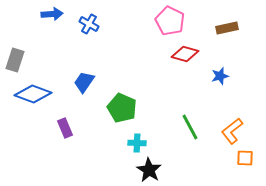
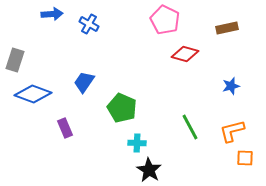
pink pentagon: moved 5 px left, 1 px up
blue star: moved 11 px right, 10 px down
orange L-shape: rotated 24 degrees clockwise
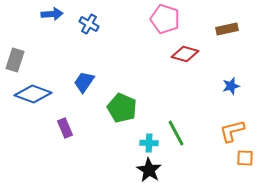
pink pentagon: moved 1 px up; rotated 8 degrees counterclockwise
brown rectangle: moved 1 px down
green line: moved 14 px left, 6 px down
cyan cross: moved 12 px right
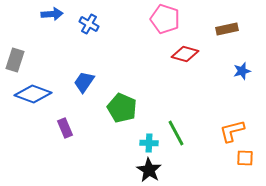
blue star: moved 11 px right, 15 px up
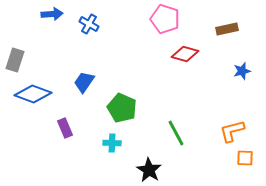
cyan cross: moved 37 px left
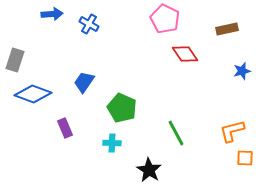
pink pentagon: rotated 8 degrees clockwise
red diamond: rotated 40 degrees clockwise
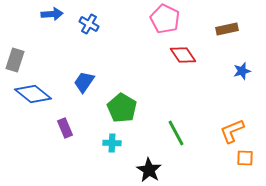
red diamond: moved 2 px left, 1 px down
blue diamond: rotated 18 degrees clockwise
green pentagon: rotated 8 degrees clockwise
orange L-shape: rotated 8 degrees counterclockwise
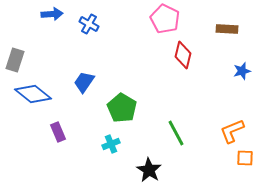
brown rectangle: rotated 15 degrees clockwise
red diamond: rotated 48 degrees clockwise
purple rectangle: moved 7 px left, 4 px down
cyan cross: moved 1 px left, 1 px down; rotated 24 degrees counterclockwise
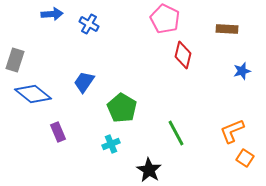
orange square: rotated 30 degrees clockwise
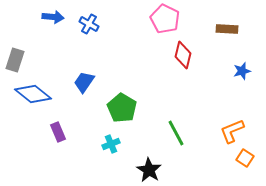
blue arrow: moved 1 px right, 3 px down; rotated 10 degrees clockwise
